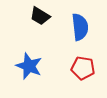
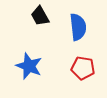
black trapezoid: rotated 30 degrees clockwise
blue semicircle: moved 2 px left
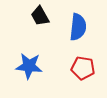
blue semicircle: rotated 12 degrees clockwise
blue star: rotated 16 degrees counterclockwise
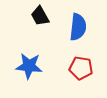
red pentagon: moved 2 px left
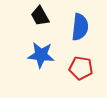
blue semicircle: moved 2 px right
blue star: moved 12 px right, 11 px up
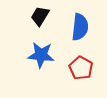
black trapezoid: rotated 60 degrees clockwise
red pentagon: rotated 20 degrees clockwise
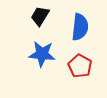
blue star: moved 1 px right, 1 px up
red pentagon: moved 1 px left, 2 px up
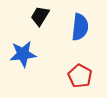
blue star: moved 19 px left; rotated 12 degrees counterclockwise
red pentagon: moved 10 px down
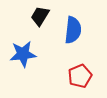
blue semicircle: moved 7 px left, 3 px down
red pentagon: rotated 20 degrees clockwise
